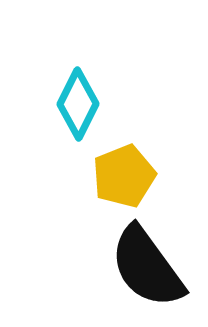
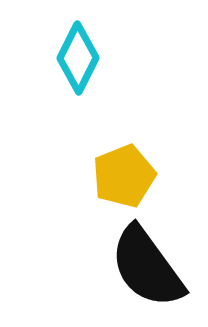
cyan diamond: moved 46 px up
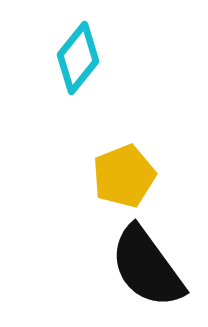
cyan diamond: rotated 12 degrees clockwise
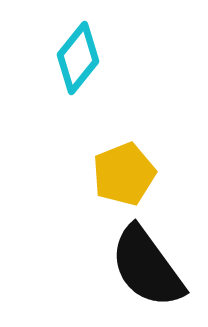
yellow pentagon: moved 2 px up
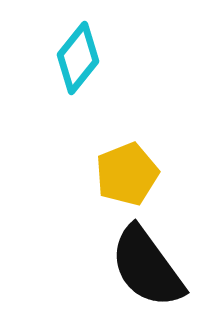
yellow pentagon: moved 3 px right
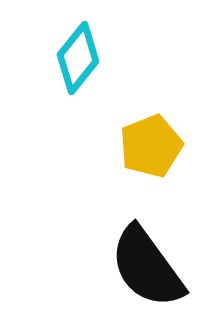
yellow pentagon: moved 24 px right, 28 px up
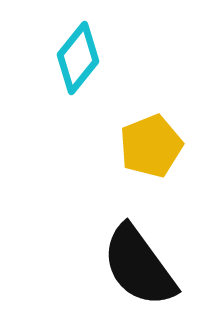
black semicircle: moved 8 px left, 1 px up
